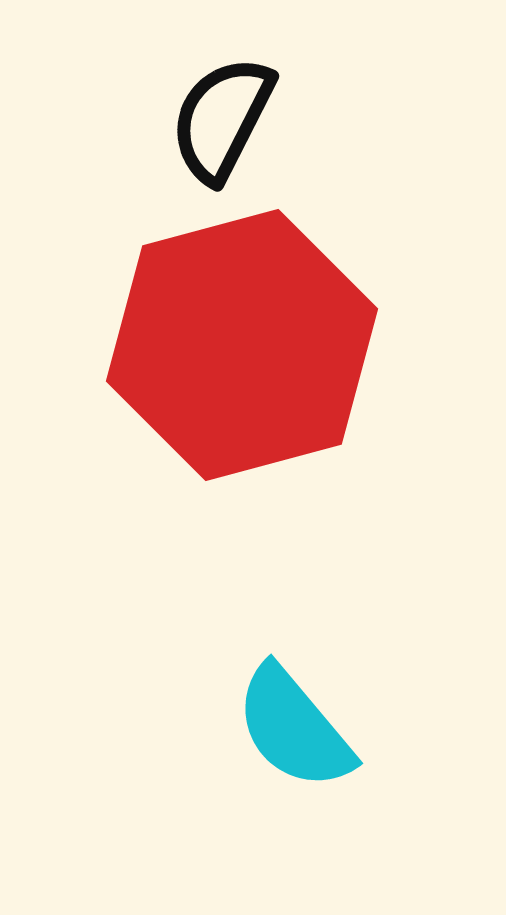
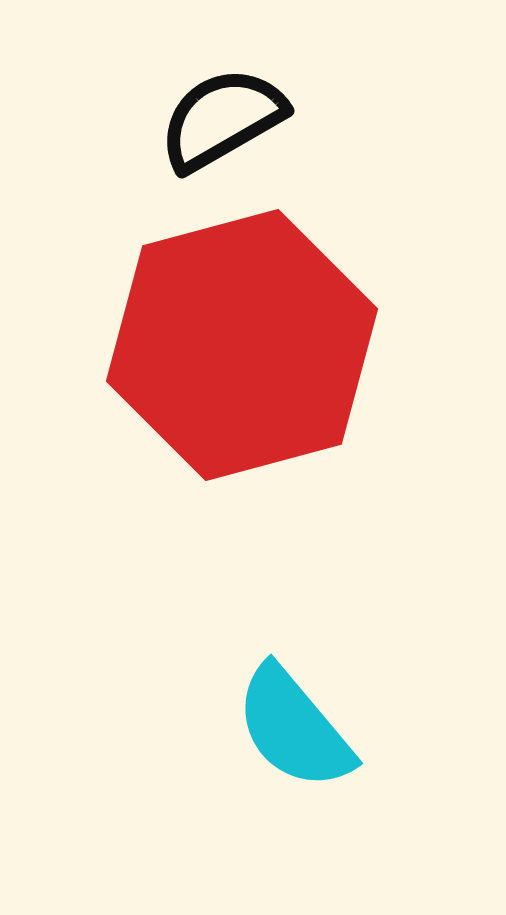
black semicircle: rotated 33 degrees clockwise
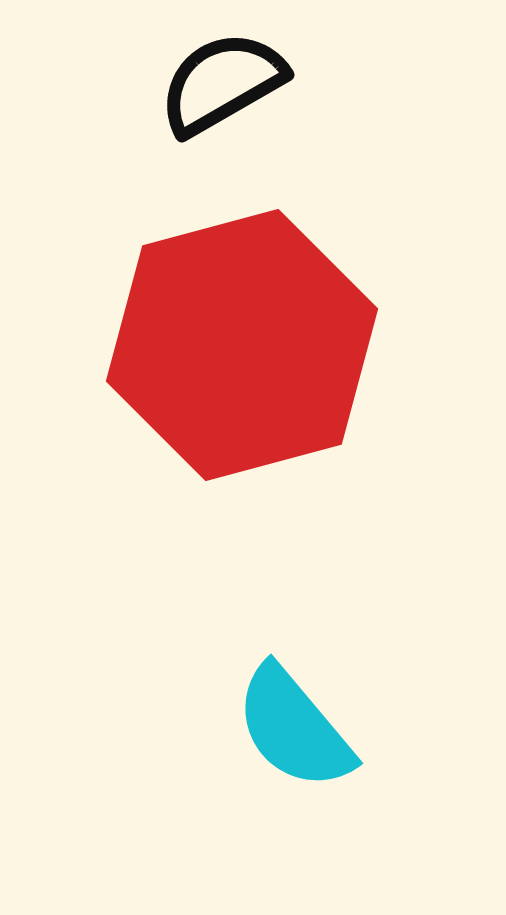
black semicircle: moved 36 px up
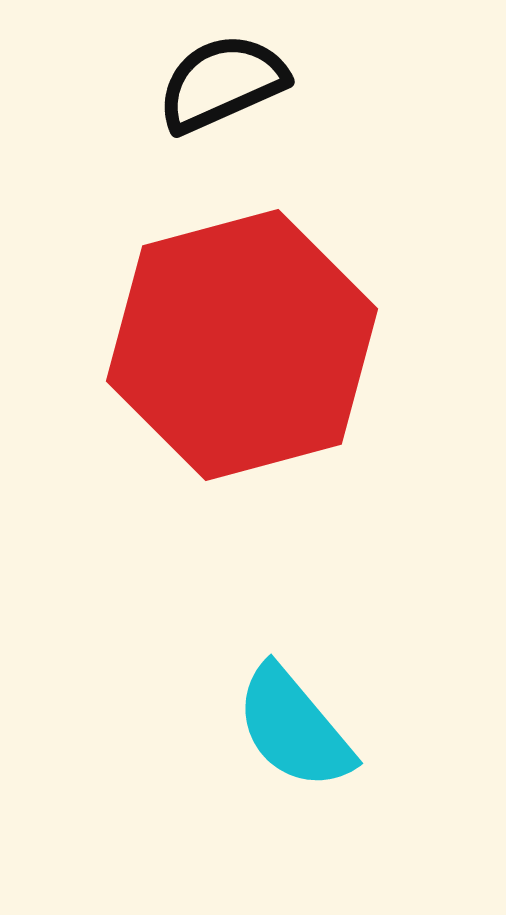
black semicircle: rotated 6 degrees clockwise
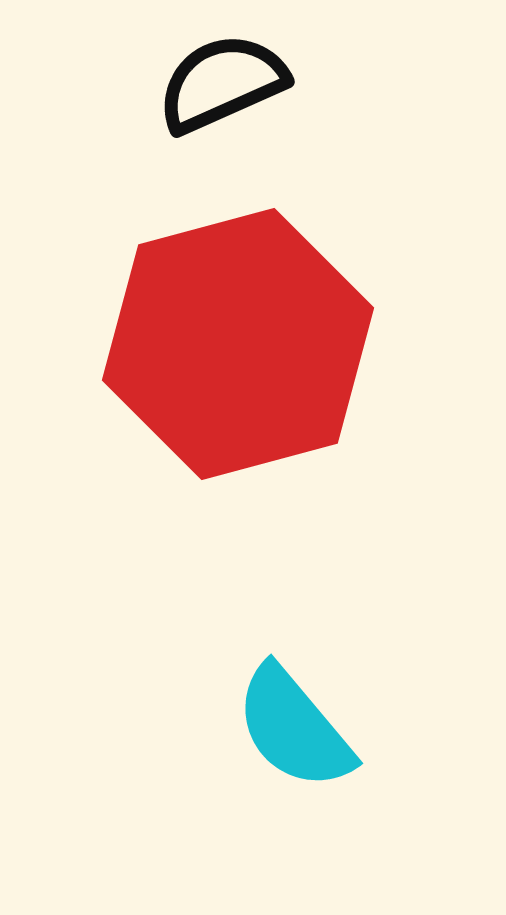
red hexagon: moved 4 px left, 1 px up
